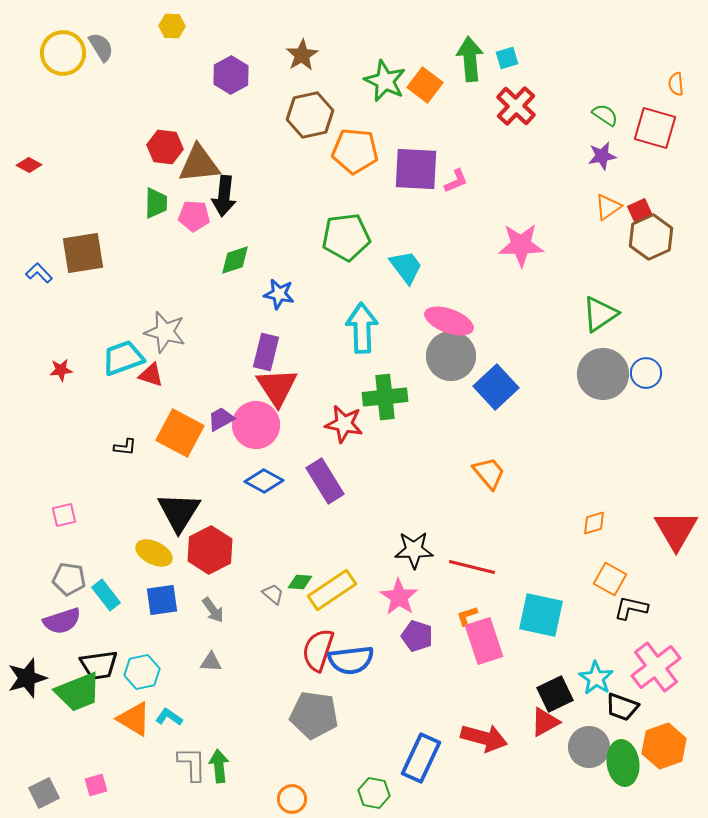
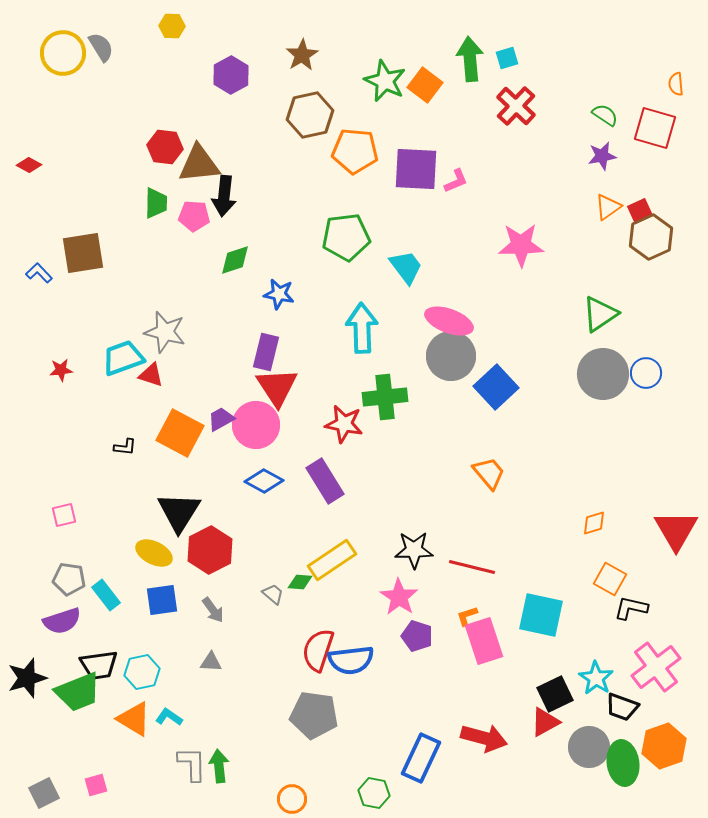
yellow rectangle at (332, 590): moved 30 px up
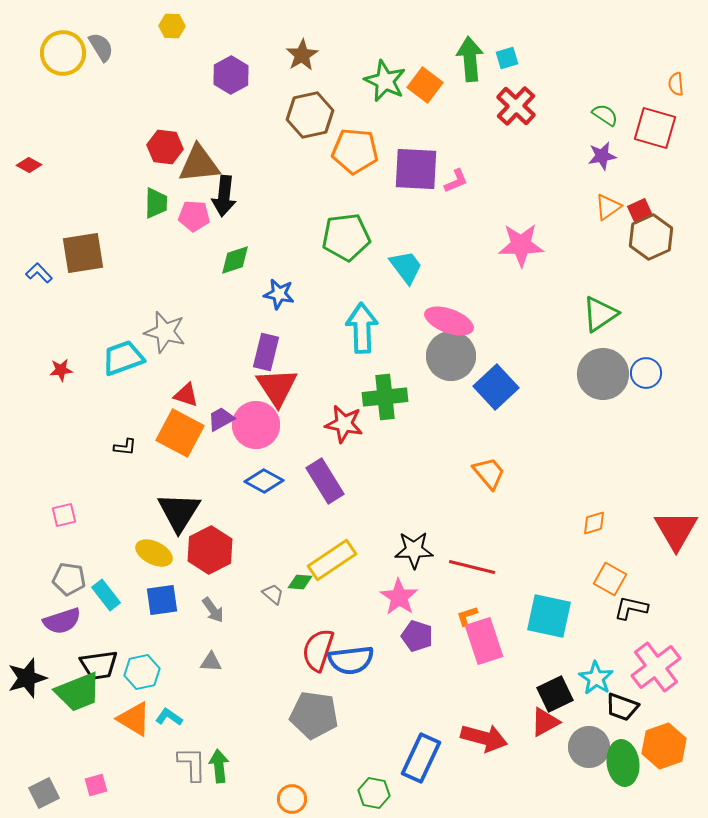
red triangle at (151, 375): moved 35 px right, 20 px down
cyan square at (541, 615): moved 8 px right, 1 px down
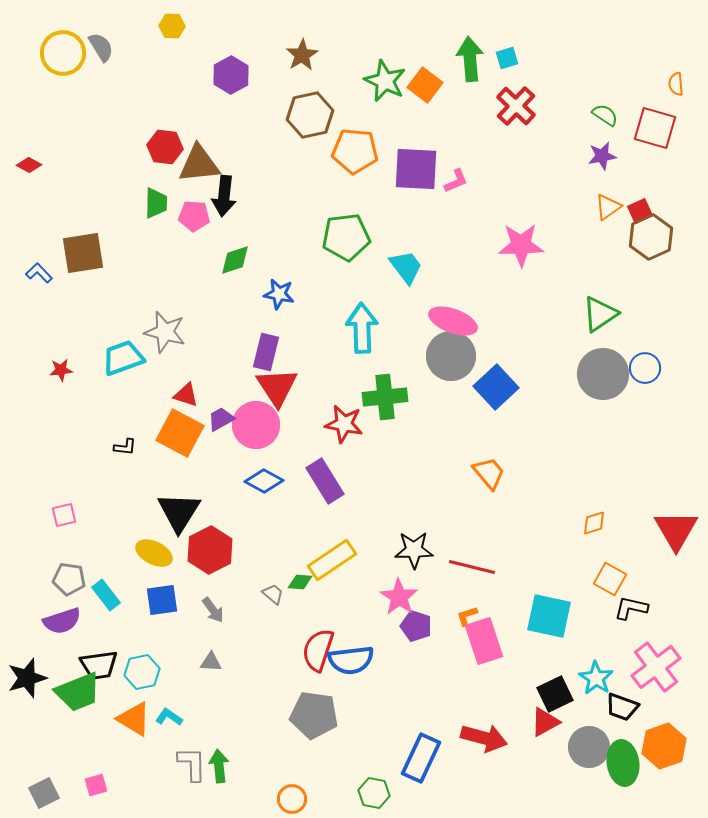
pink ellipse at (449, 321): moved 4 px right
blue circle at (646, 373): moved 1 px left, 5 px up
purple pentagon at (417, 636): moved 1 px left, 10 px up
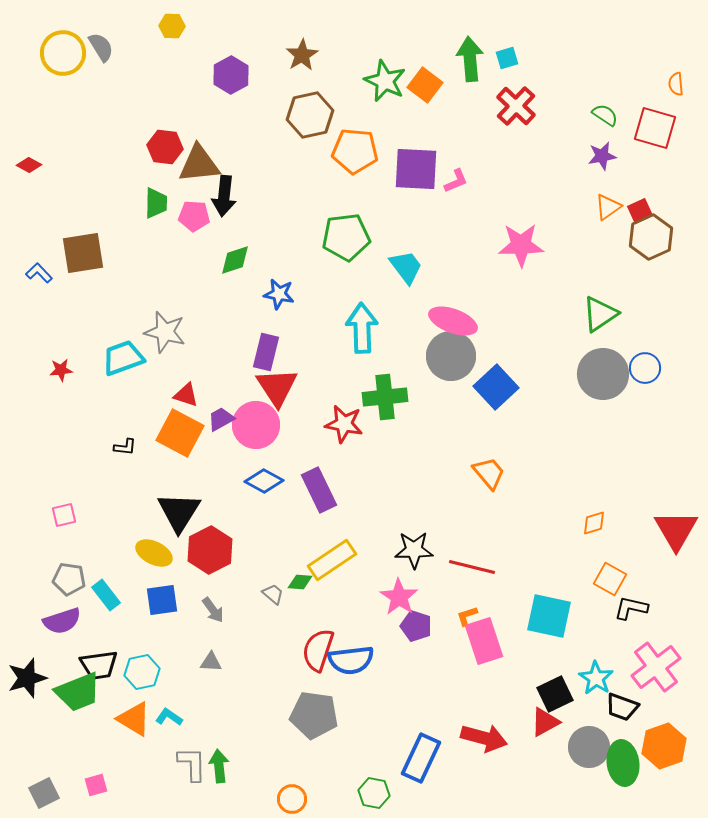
purple rectangle at (325, 481): moved 6 px left, 9 px down; rotated 6 degrees clockwise
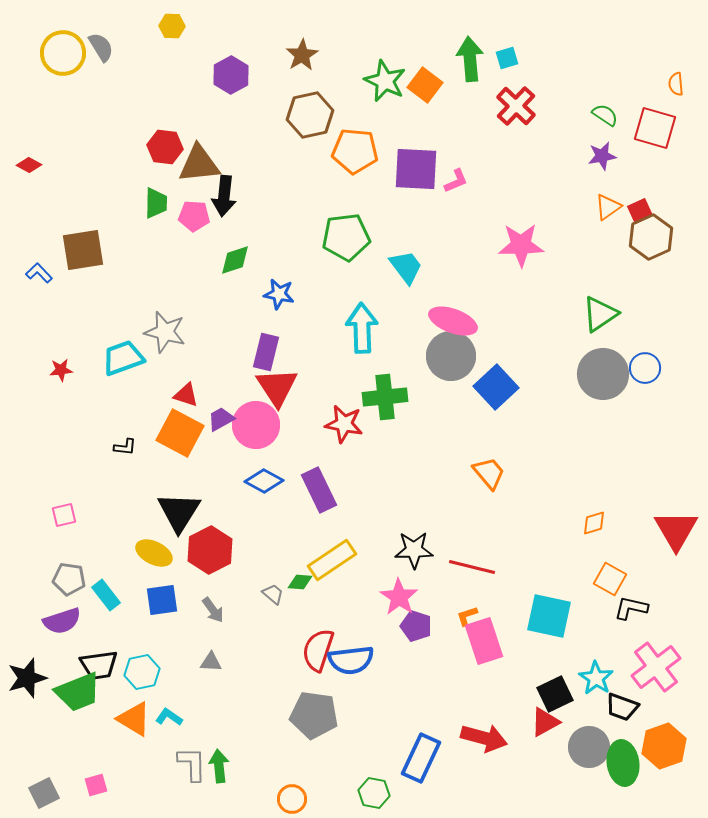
brown square at (83, 253): moved 3 px up
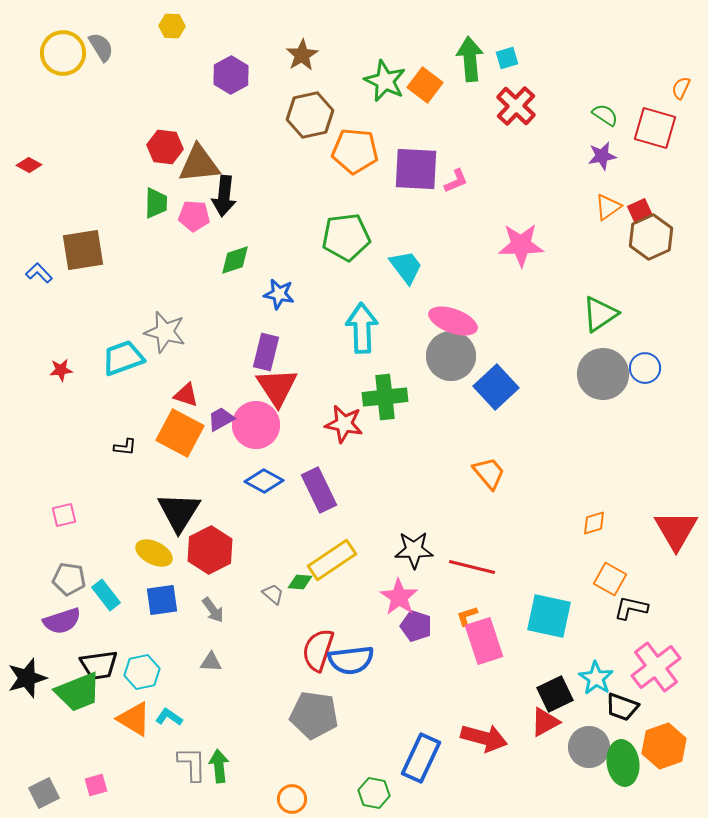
orange semicircle at (676, 84): moved 5 px right, 4 px down; rotated 30 degrees clockwise
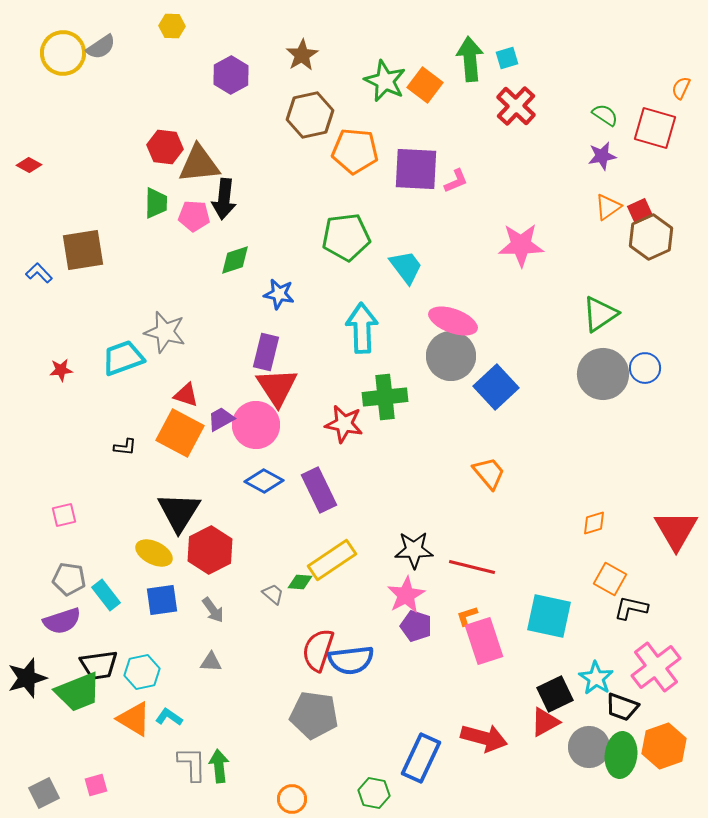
gray semicircle at (101, 47): rotated 88 degrees clockwise
black arrow at (224, 196): moved 3 px down
pink star at (399, 597): moved 7 px right, 2 px up; rotated 9 degrees clockwise
green ellipse at (623, 763): moved 2 px left, 8 px up; rotated 15 degrees clockwise
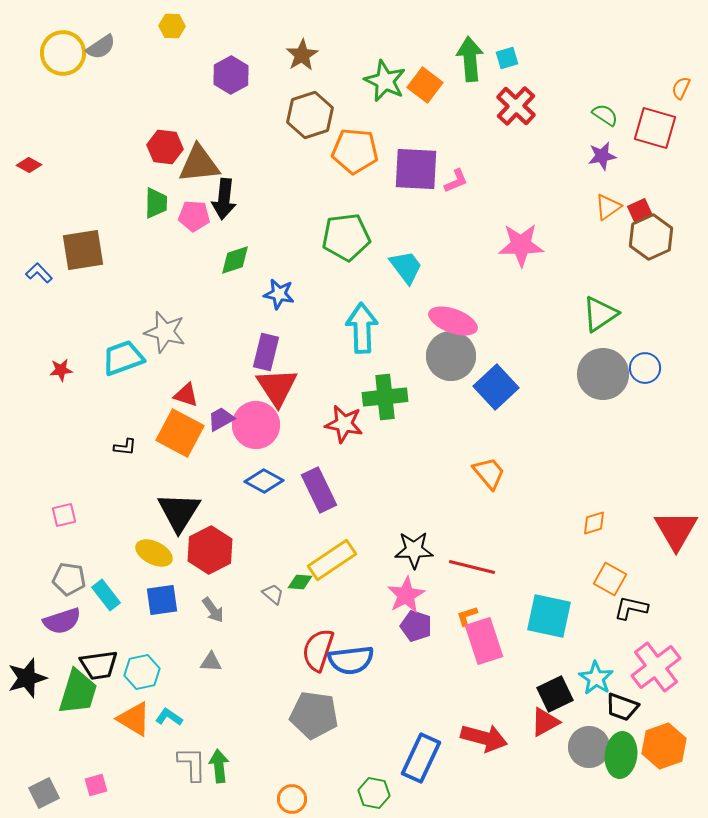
brown hexagon at (310, 115): rotated 6 degrees counterclockwise
green trapezoid at (78, 692): rotated 51 degrees counterclockwise
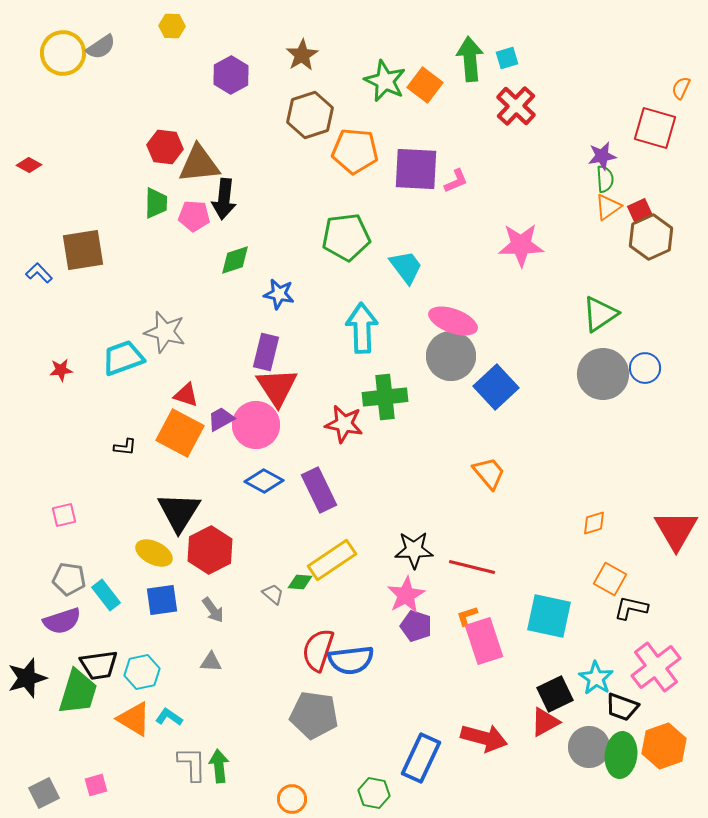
green semicircle at (605, 115): moved 64 px down; rotated 52 degrees clockwise
